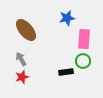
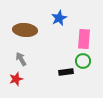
blue star: moved 8 px left; rotated 14 degrees counterclockwise
brown ellipse: moved 1 px left; rotated 45 degrees counterclockwise
red star: moved 6 px left, 2 px down
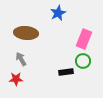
blue star: moved 1 px left, 5 px up
brown ellipse: moved 1 px right, 3 px down
pink rectangle: rotated 18 degrees clockwise
red star: rotated 16 degrees clockwise
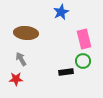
blue star: moved 3 px right, 1 px up
pink rectangle: rotated 36 degrees counterclockwise
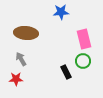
blue star: rotated 21 degrees clockwise
black rectangle: rotated 72 degrees clockwise
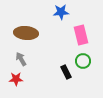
pink rectangle: moved 3 px left, 4 px up
